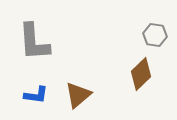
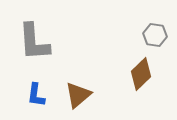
blue L-shape: rotated 90 degrees clockwise
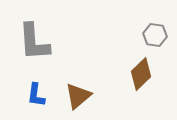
brown triangle: moved 1 px down
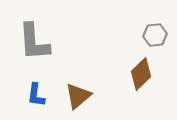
gray hexagon: rotated 15 degrees counterclockwise
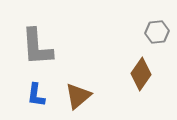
gray hexagon: moved 2 px right, 3 px up
gray L-shape: moved 3 px right, 5 px down
brown diamond: rotated 12 degrees counterclockwise
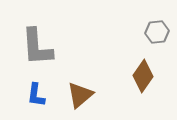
brown diamond: moved 2 px right, 2 px down
brown triangle: moved 2 px right, 1 px up
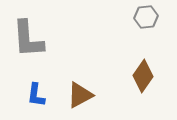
gray hexagon: moved 11 px left, 15 px up
gray L-shape: moved 9 px left, 8 px up
brown triangle: rotated 12 degrees clockwise
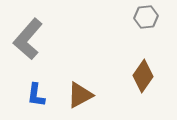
gray L-shape: rotated 45 degrees clockwise
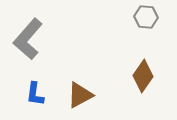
gray hexagon: rotated 10 degrees clockwise
blue L-shape: moved 1 px left, 1 px up
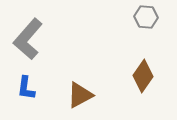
blue L-shape: moved 9 px left, 6 px up
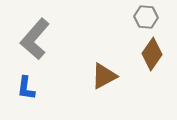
gray L-shape: moved 7 px right
brown diamond: moved 9 px right, 22 px up
brown triangle: moved 24 px right, 19 px up
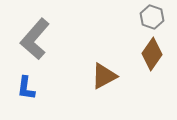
gray hexagon: moved 6 px right; rotated 15 degrees clockwise
